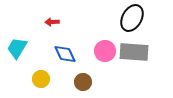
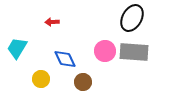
blue diamond: moved 5 px down
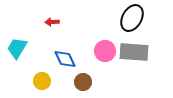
yellow circle: moved 1 px right, 2 px down
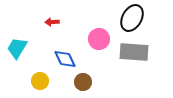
pink circle: moved 6 px left, 12 px up
yellow circle: moved 2 px left
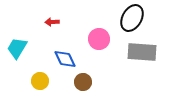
gray rectangle: moved 8 px right
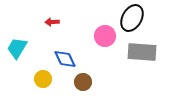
pink circle: moved 6 px right, 3 px up
yellow circle: moved 3 px right, 2 px up
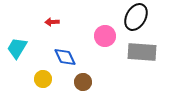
black ellipse: moved 4 px right, 1 px up
blue diamond: moved 2 px up
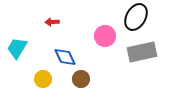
gray rectangle: rotated 16 degrees counterclockwise
brown circle: moved 2 px left, 3 px up
